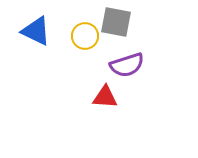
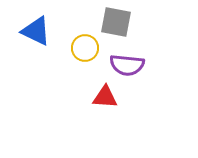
yellow circle: moved 12 px down
purple semicircle: rotated 24 degrees clockwise
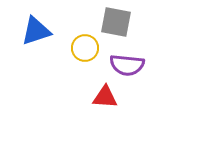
blue triangle: rotated 44 degrees counterclockwise
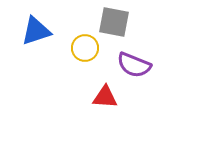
gray square: moved 2 px left
purple semicircle: moved 7 px right; rotated 16 degrees clockwise
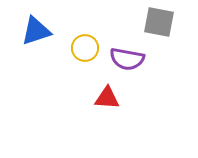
gray square: moved 45 px right
purple semicircle: moved 7 px left, 6 px up; rotated 12 degrees counterclockwise
red triangle: moved 2 px right, 1 px down
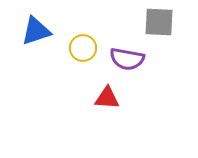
gray square: rotated 8 degrees counterclockwise
yellow circle: moved 2 px left
